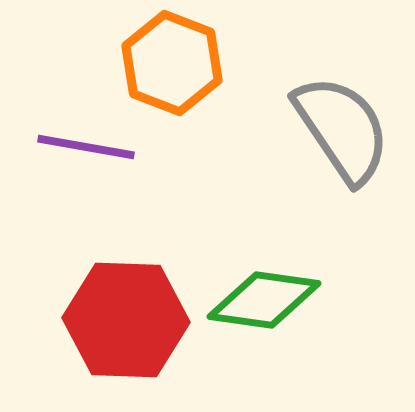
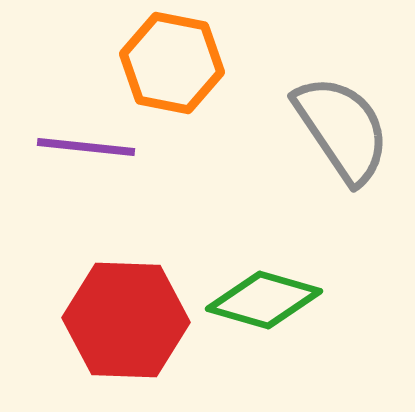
orange hexagon: rotated 10 degrees counterclockwise
purple line: rotated 4 degrees counterclockwise
green diamond: rotated 8 degrees clockwise
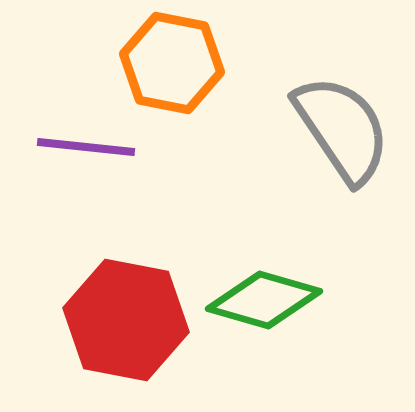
red hexagon: rotated 9 degrees clockwise
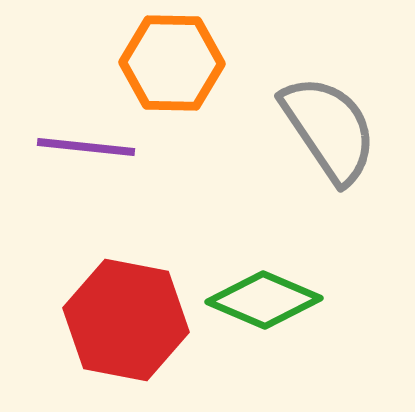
orange hexagon: rotated 10 degrees counterclockwise
gray semicircle: moved 13 px left
green diamond: rotated 7 degrees clockwise
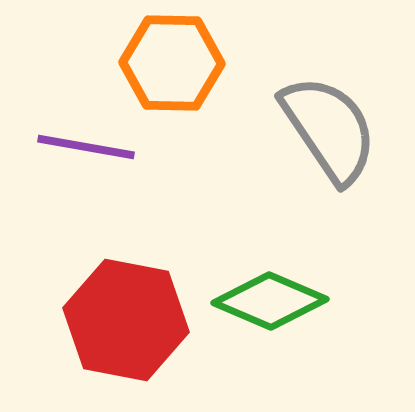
purple line: rotated 4 degrees clockwise
green diamond: moved 6 px right, 1 px down
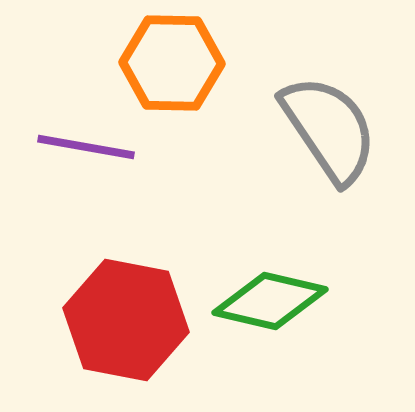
green diamond: rotated 10 degrees counterclockwise
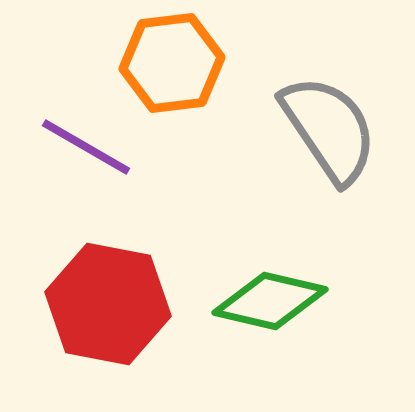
orange hexagon: rotated 8 degrees counterclockwise
purple line: rotated 20 degrees clockwise
red hexagon: moved 18 px left, 16 px up
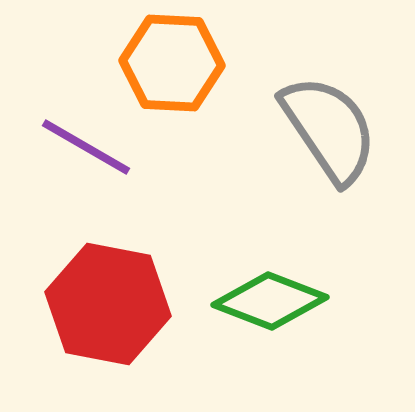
orange hexagon: rotated 10 degrees clockwise
green diamond: rotated 8 degrees clockwise
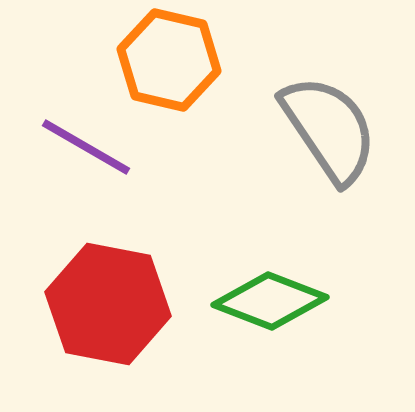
orange hexagon: moved 3 px left, 3 px up; rotated 10 degrees clockwise
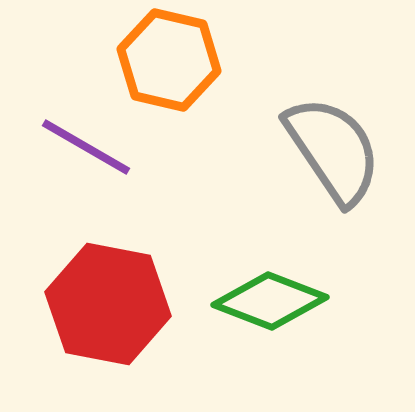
gray semicircle: moved 4 px right, 21 px down
